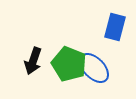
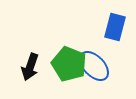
black arrow: moved 3 px left, 6 px down
blue ellipse: moved 2 px up
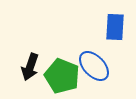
blue rectangle: rotated 12 degrees counterclockwise
green pentagon: moved 7 px left, 12 px down
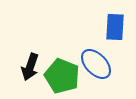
blue ellipse: moved 2 px right, 2 px up
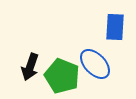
blue ellipse: moved 1 px left
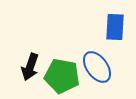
blue ellipse: moved 2 px right, 3 px down; rotated 8 degrees clockwise
green pentagon: rotated 12 degrees counterclockwise
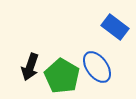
blue rectangle: rotated 56 degrees counterclockwise
green pentagon: rotated 20 degrees clockwise
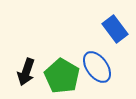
blue rectangle: moved 2 px down; rotated 16 degrees clockwise
black arrow: moved 4 px left, 5 px down
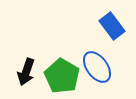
blue rectangle: moved 3 px left, 3 px up
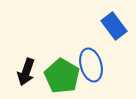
blue rectangle: moved 2 px right
blue ellipse: moved 6 px left, 2 px up; rotated 20 degrees clockwise
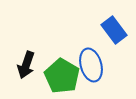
blue rectangle: moved 4 px down
black arrow: moved 7 px up
